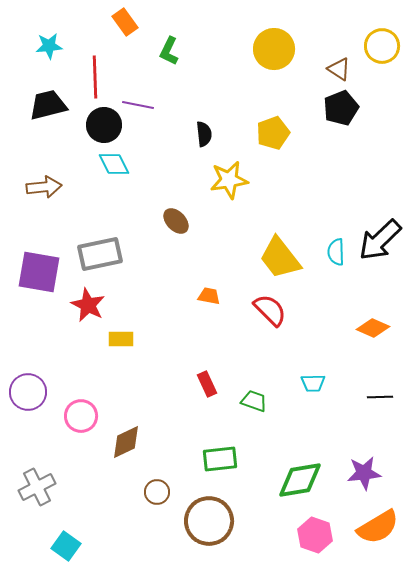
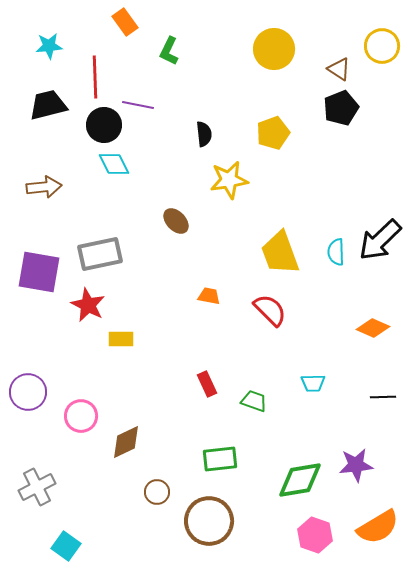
yellow trapezoid at (280, 258): moved 5 px up; rotated 18 degrees clockwise
black line at (380, 397): moved 3 px right
purple star at (364, 473): moved 8 px left, 8 px up
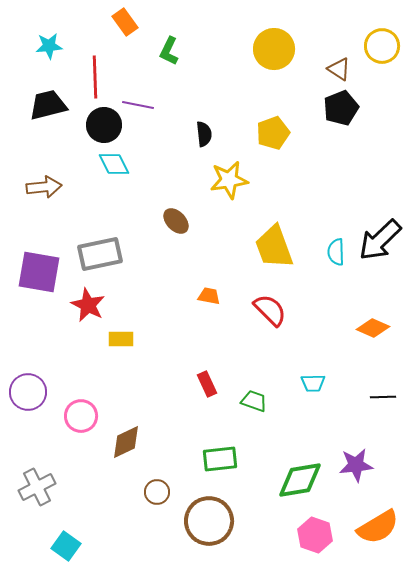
yellow trapezoid at (280, 253): moved 6 px left, 6 px up
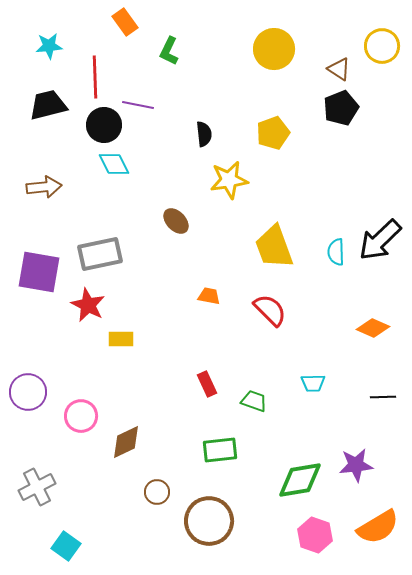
green rectangle at (220, 459): moved 9 px up
